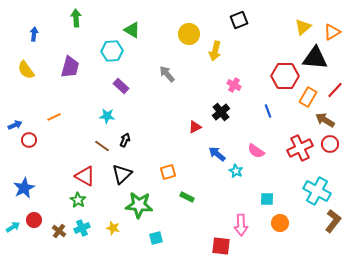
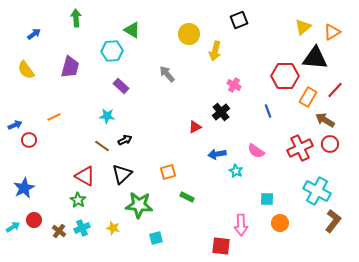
blue arrow at (34, 34): rotated 48 degrees clockwise
black arrow at (125, 140): rotated 40 degrees clockwise
blue arrow at (217, 154): rotated 48 degrees counterclockwise
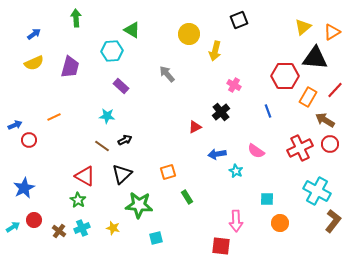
yellow semicircle at (26, 70): moved 8 px right, 7 px up; rotated 78 degrees counterclockwise
green rectangle at (187, 197): rotated 32 degrees clockwise
pink arrow at (241, 225): moved 5 px left, 4 px up
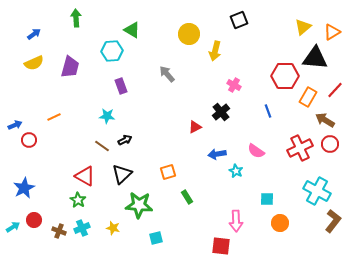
purple rectangle at (121, 86): rotated 28 degrees clockwise
brown cross at (59, 231): rotated 16 degrees counterclockwise
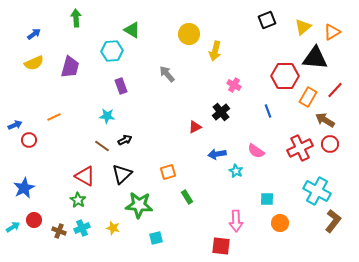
black square at (239, 20): moved 28 px right
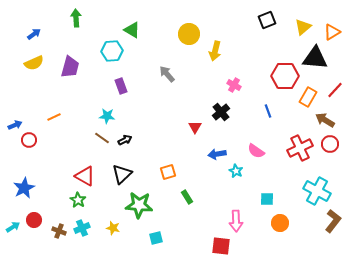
red triangle at (195, 127): rotated 32 degrees counterclockwise
brown line at (102, 146): moved 8 px up
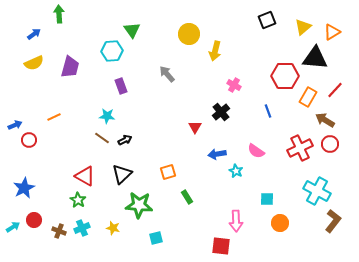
green arrow at (76, 18): moved 17 px left, 4 px up
green triangle at (132, 30): rotated 24 degrees clockwise
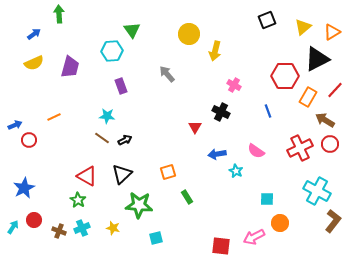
black triangle at (315, 58): moved 2 px right, 1 px down; rotated 32 degrees counterclockwise
black cross at (221, 112): rotated 24 degrees counterclockwise
red triangle at (85, 176): moved 2 px right
pink arrow at (236, 221): moved 18 px right, 16 px down; rotated 65 degrees clockwise
cyan arrow at (13, 227): rotated 24 degrees counterclockwise
